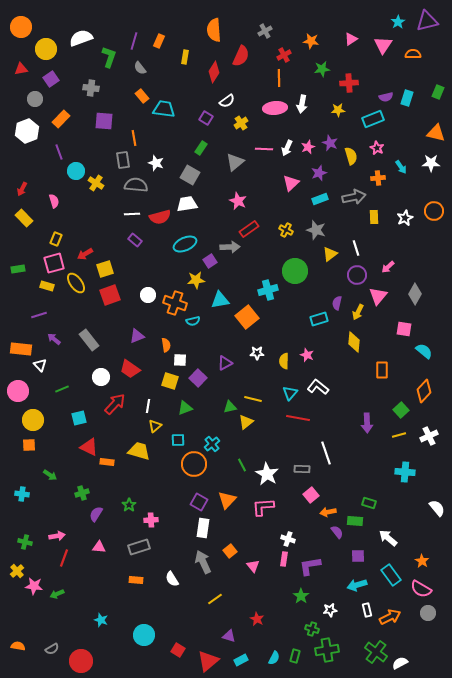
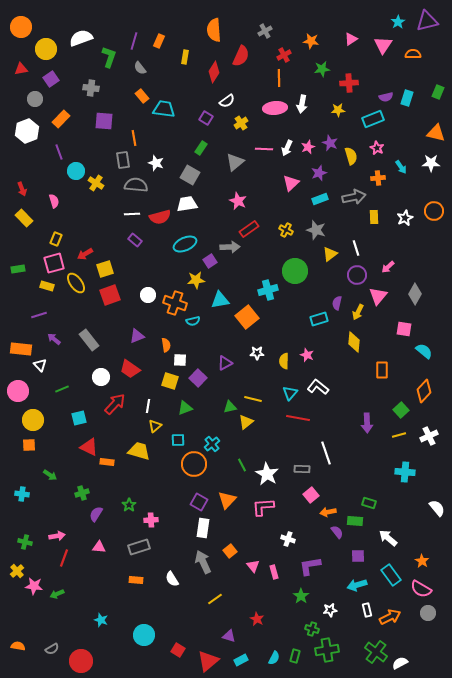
red arrow at (22, 189): rotated 48 degrees counterclockwise
pink rectangle at (284, 559): moved 10 px left, 13 px down; rotated 24 degrees counterclockwise
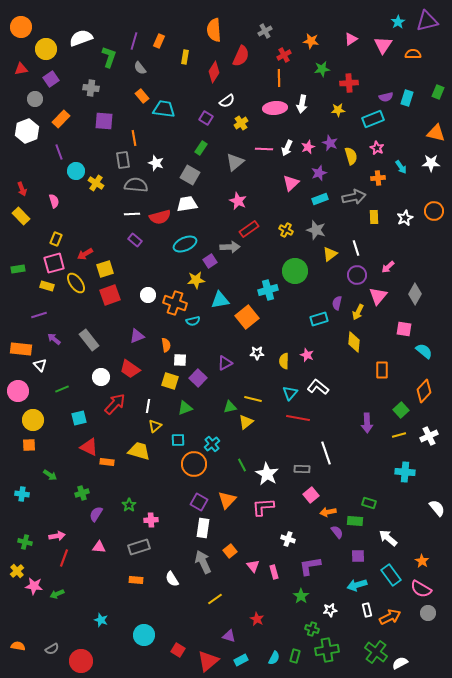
yellow rectangle at (24, 218): moved 3 px left, 2 px up
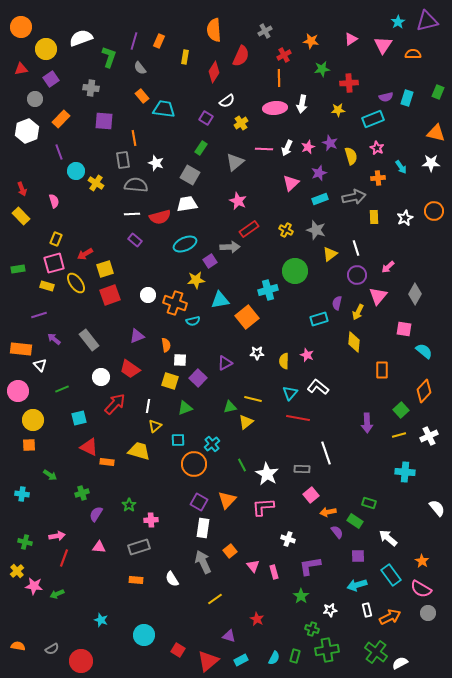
green rectangle at (355, 521): rotated 28 degrees clockwise
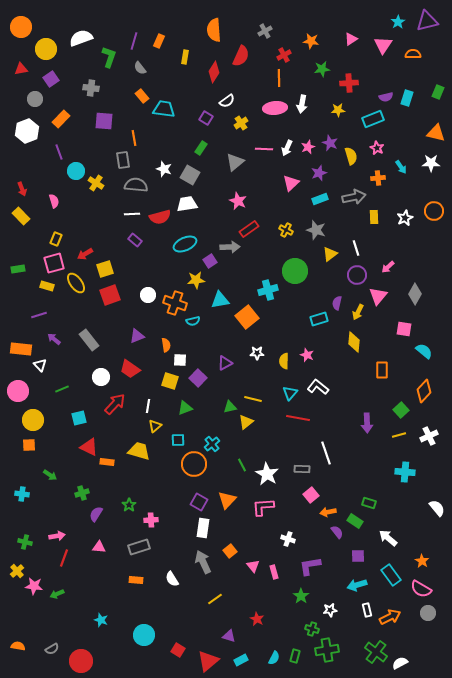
white star at (156, 163): moved 8 px right, 6 px down
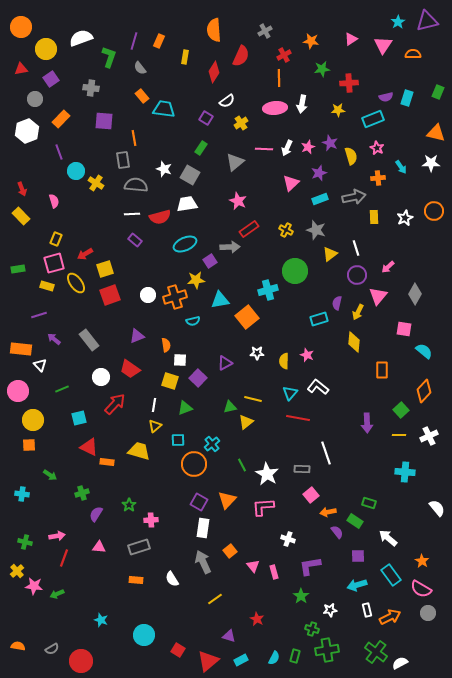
orange cross at (175, 303): moved 6 px up; rotated 35 degrees counterclockwise
white line at (148, 406): moved 6 px right, 1 px up
yellow line at (399, 435): rotated 16 degrees clockwise
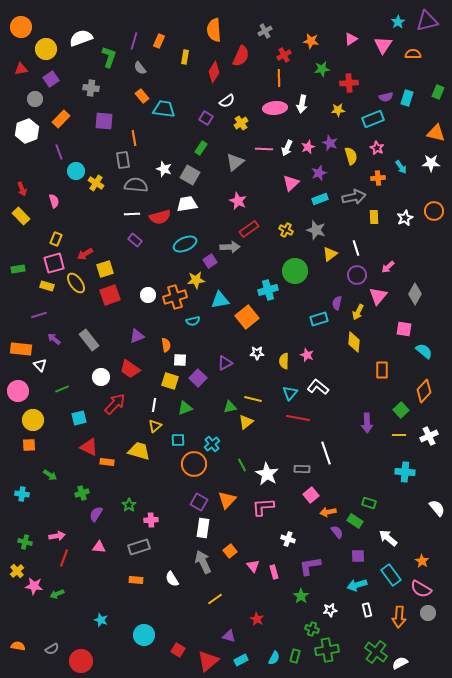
orange arrow at (390, 617): moved 9 px right; rotated 120 degrees clockwise
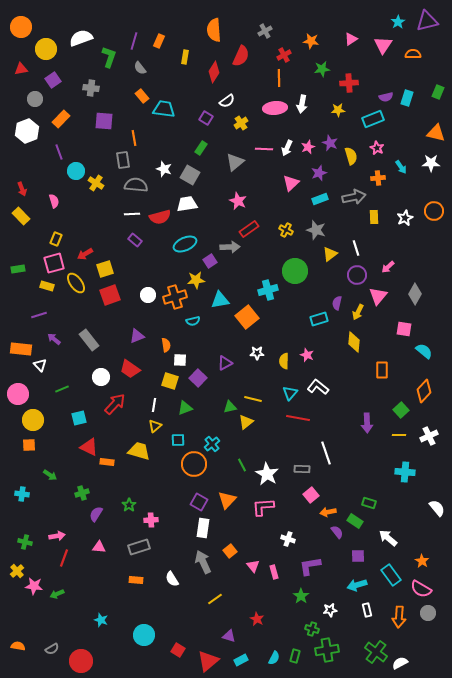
purple square at (51, 79): moved 2 px right, 1 px down
pink circle at (18, 391): moved 3 px down
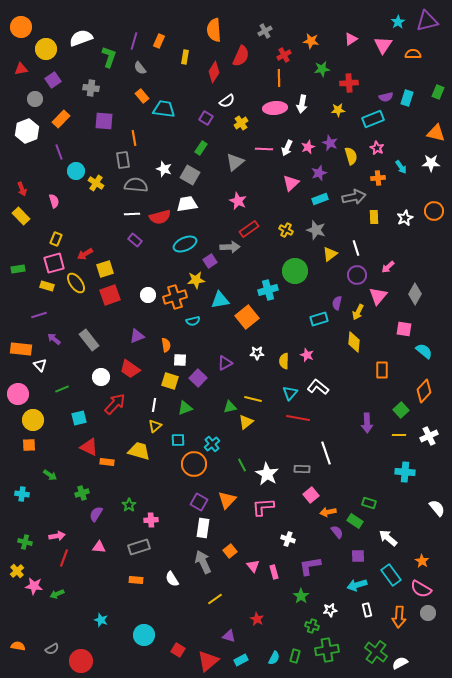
green cross at (312, 629): moved 3 px up
